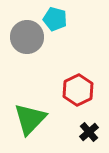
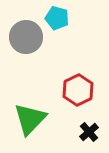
cyan pentagon: moved 2 px right, 1 px up
gray circle: moved 1 px left
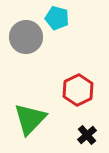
black cross: moved 2 px left, 3 px down
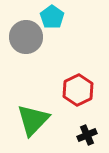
cyan pentagon: moved 5 px left, 1 px up; rotated 20 degrees clockwise
green triangle: moved 3 px right, 1 px down
black cross: rotated 18 degrees clockwise
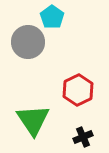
gray circle: moved 2 px right, 5 px down
green triangle: rotated 18 degrees counterclockwise
black cross: moved 4 px left, 2 px down
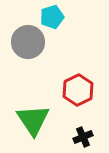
cyan pentagon: rotated 20 degrees clockwise
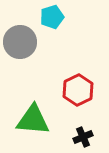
gray circle: moved 8 px left
green triangle: rotated 51 degrees counterclockwise
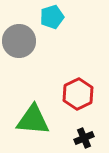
gray circle: moved 1 px left, 1 px up
red hexagon: moved 4 px down
black cross: moved 1 px right, 1 px down
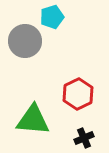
gray circle: moved 6 px right
